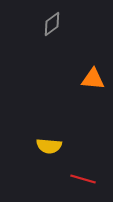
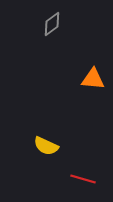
yellow semicircle: moved 3 px left; rotated 20 degrees clockwise
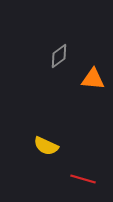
gray diamond: moved 7 px right, 32 px down
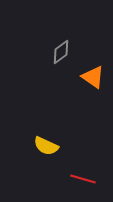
gray diamond: moved 2 px right, 4 px up
orange triangle: moved 2 px up; rotated 30 degrees clockwise
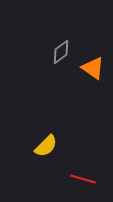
orange triangle: moved 9 px up
yellow semicircle: rotated 70 degrees counterclockwise
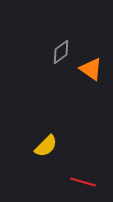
orange triangle: moved 2 px left, 1 px down
red line: moved 3 px down
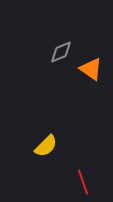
gray diamond: rotated 15 degrees clockwise
red line: rotated 55 degrees clockwise
